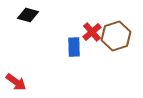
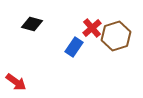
black diamond: moved 4 px right, 9 px down
red cross: moved 4 px up
blue rectangle: rotated 36 degrees clockwise
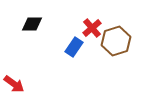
black diamond: rotated 15 degrees counterclockwise
brown hexagon: moved 5 px down
red arrow: moved 2 px left, 2 px down
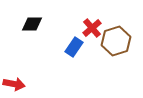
red arrow: rotated 25 degrees counterclockwise
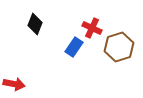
black diamond: moved 3 px right; rotated 70 degrees counterclockwise
red cross: rotated 24 degrees counterclockwise
brown hexagon: moved 3 px right, 6 px down
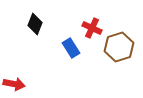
blue rectangle: moved 3 px left, 1 px down; rotated 66 degrees counterclockwise
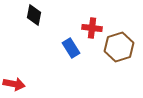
black diamond: moved 1 px left, 9 px up; rotated 10 degrees counterclockwise
red cross: rotated 18 degrees counterclockwise
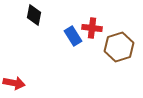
blue rectangle: moved 2 px right, 12 px up
red arrow: moved 1 px up
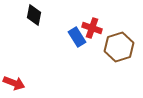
red cross: rotated 12 degrees clockwise
blue rectangle: moved 4 px right, 1 px down
red arrow: rotated 10 degrees clockwise
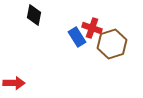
brown hexagon: moved 7 px left, 3 px up
red arrow: rotated 20 degrees counterclockwise
